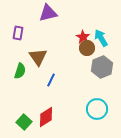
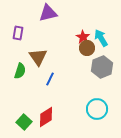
blue line: moved 1 px left, 1 px up
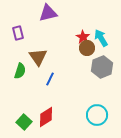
purple rectangle: rotated 24 degrees counterclockwise
cyan circle: moved 6 px down
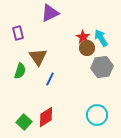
purple triangle: moved 2 px right; rotated 12 degrees counterclockwise
gray hexagon: rotated 15 degrees clockwise
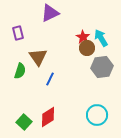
red diamond: moved 2 px right
